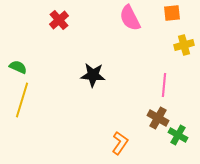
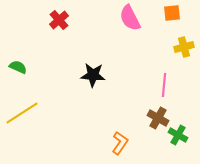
yellow cross: moved 2 px down
yellow line: moved 13 px down; rotated 40 degrees clockwise
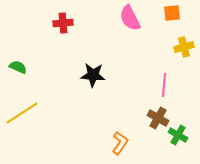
red cross: moved 4 px right, 3 px down; rotated 36 degrees clockwise
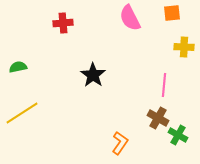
yellow cross: rotated 18 degrees clockwise
green semicircle: rotated 36 degrees counterclockwise
black star: rotated 30 degrees clockwise
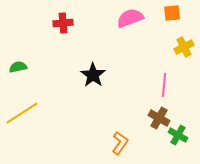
pink semicircle: rotated 96 degrees clockwise
yellow cross: rotated 30 degrees counterclockwise
brown cross: moved 1 px right
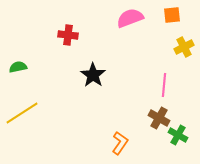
orange square: moved 2 px down
red cross: moved 5 px right, 12 px down; rotated 12 degrees clockwise
